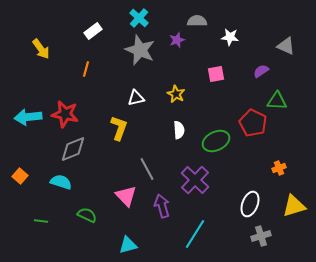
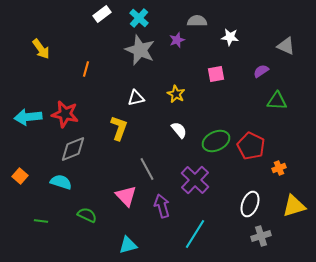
white rectangle: moved 9 px right, 17 px up
red pentagon: moved 2 px left, 23 px down
white semicircle: rotated 36 degrees counterclockwise
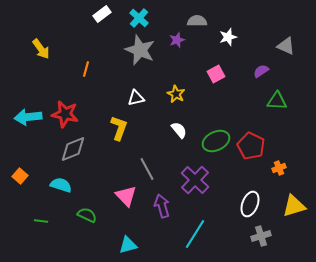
white star: moved 2 px left; rotated 24 degrees counterclockwise
pink square: rotated 18 degrees counterclockwise
cyan semicircle: moved 3 px down
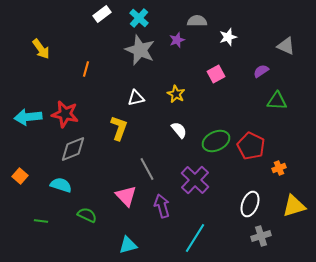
cyan line: moved 4 px down
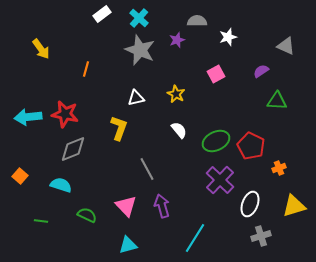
purple cross: moved 25 px right
pink triangle: moved 10 px down
